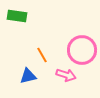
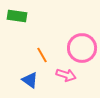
pink circle: moved 2 px up
blue triangle: moved 2 px right, 4 px down; rotated 48 degrees clockwise
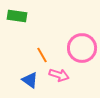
pink arrow: moved 7 px left
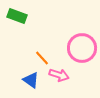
green rectangle: rotated 12 degrees clockwise
orange line: moved 3 px down; rotated 14 degrees counterclockwise
blue triangle: moved 1 px right
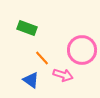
green rectangle: moved 10 px right, 12 px down
pink circle: moved 2 px down
pink arrow: moved 4 px right
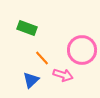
blue triangle: rotated 42 degrees clockwise
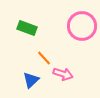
pink circle: moved 24 px up
orange line: moved 2 px right
pink arrow: moved 1 px up
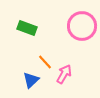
orange line: moved 1 px right, 4 px down
pink arrow: moved 1 px right; rotated 78 degrees counterclockwise
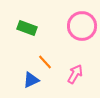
pink arrow: moved 11 px right
blue triangle: rotated 18 degrees clockwise
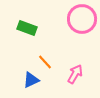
pink circle: moved 7 px up
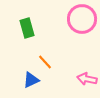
green rectangle: rotated 54 degrees clockwise
pink arrow: moved 12 px right, 5 px down; rotated 108 degrees counterclockwise
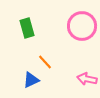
pink circle: moved 7 px down
